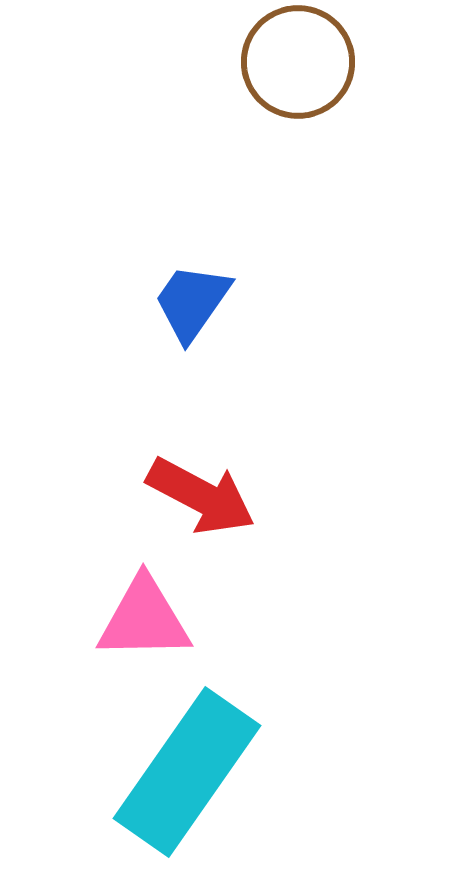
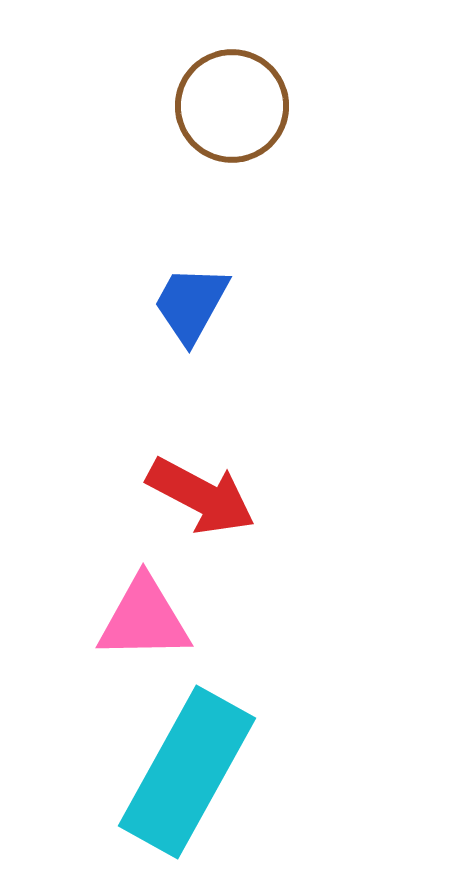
brown circle: moved 66 px left, 44 px down
blue trapezoid: moved 1 px left, 2 px down; rotated 6 degrees counterclockwise
cyan rectangle: rotated 6 degrees counterclockwise
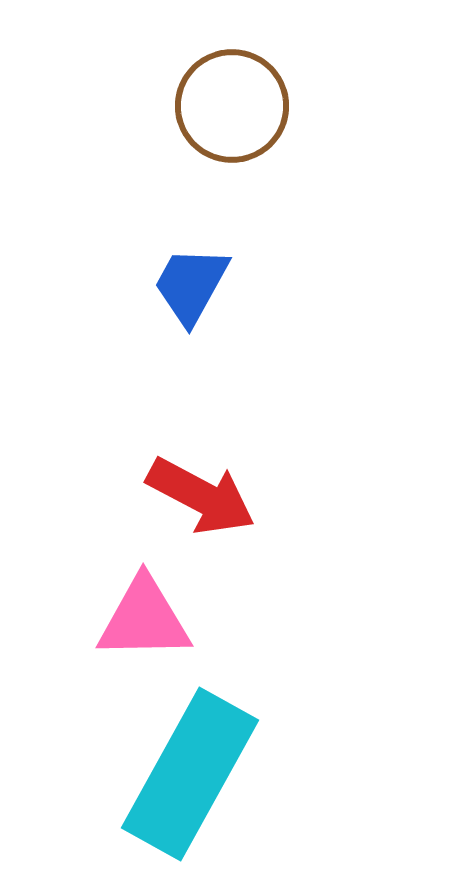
blue trapezoid: moved 19 px up
cyan rectangle: moved 3 px right, 2 px down
